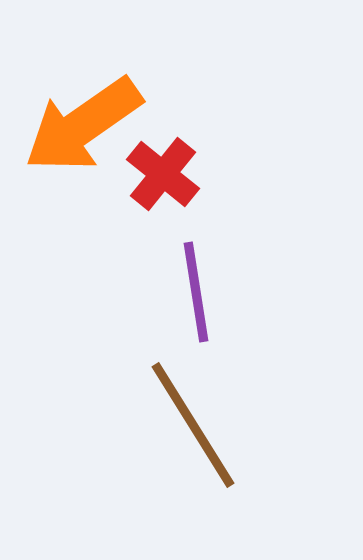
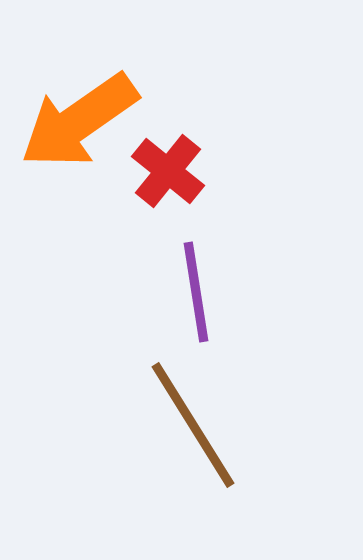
orange arrow: moved 4 px left, 4 px up
red cross: moved 5 px right, 3 px up
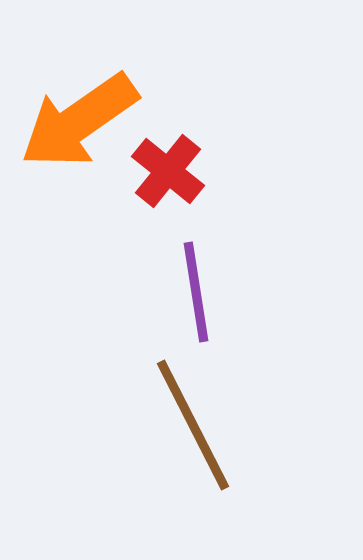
brown line: rotated 5 degrees clockwise
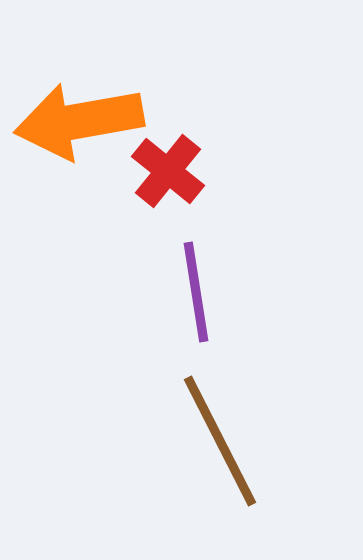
orange arrow: rotated 25 degrees clockwise
brown line: moved 27 px right, 16 px down
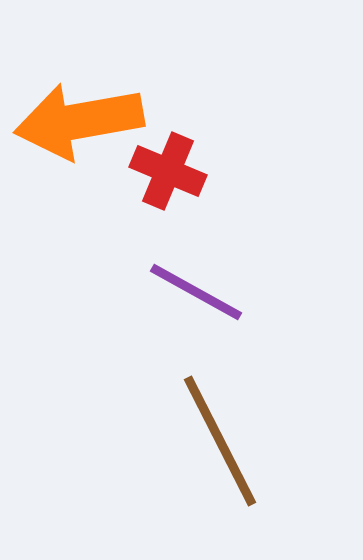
red cross: rotated 16 degrees counterclockwise
purple line: rotated 52 degrees counterclockwise
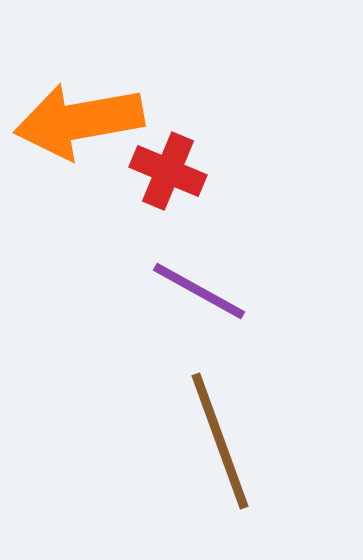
purple line: moved 3 px right, 1 px up
brown line: rotated 7 degrees clockwise
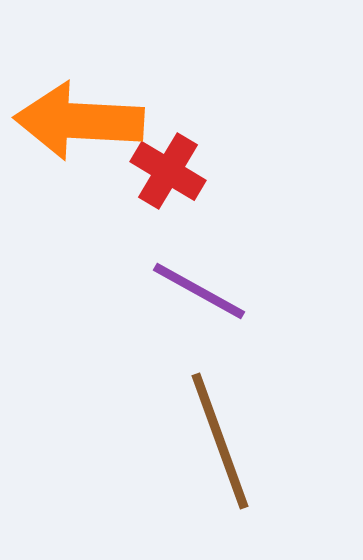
orange arrow: rotated 13 degrees clockwise
red cross: rotated 8 degrees clockwise
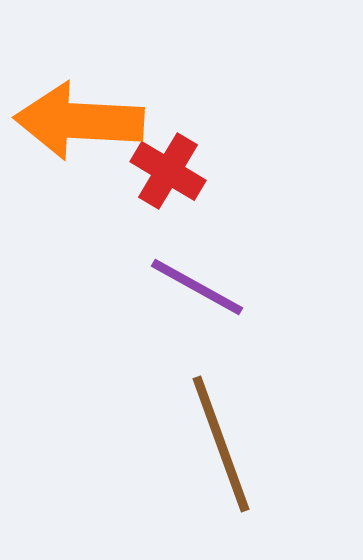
purple line: moved 2 px left, 4 px up
brown line: moved 1 px right, 3 px down
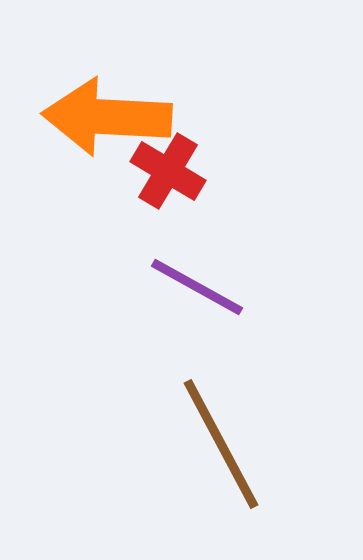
orange arrow: moved 28 px right, 4 px up
brown line: rotated 8 degrees counterclockwise
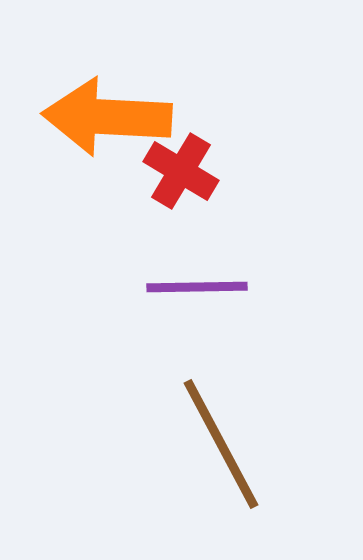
red cross: moved 13 px right
purple line: rotated 30 degrees counterclockwise
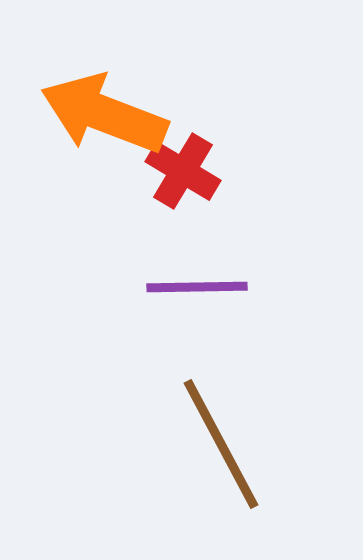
orange arrow: moved 3 px left, 3 px up; rotated 18 degrees clockwise
red cross: moved 2 px right
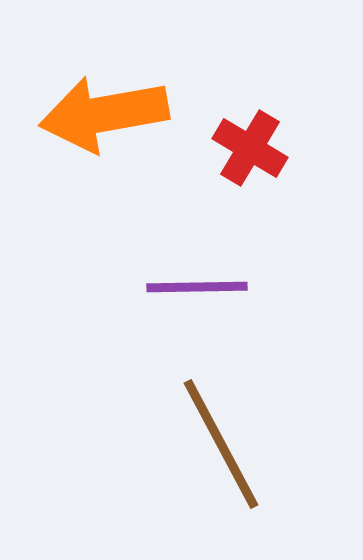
orange arrow: rotated 31 degrees counterclockwise
red cross: moved 67 px right, 23 px up
